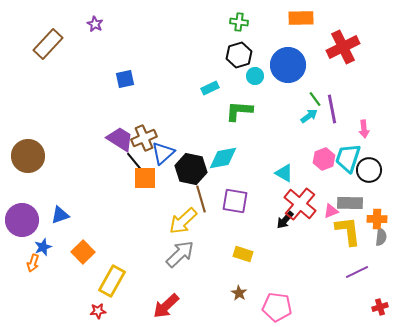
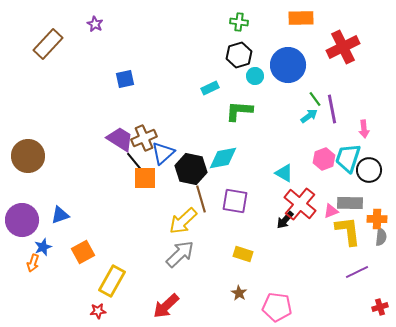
orange square at (83, 252): rotated 15 degrees clockwise
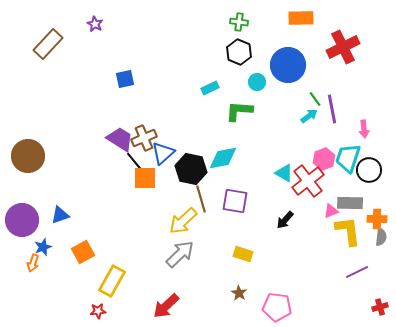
black hexagon at (239, 55): moved 3 px up; rotated 20 degrees counterclockwise
cyan circle at (255, 76): moved 2 px right, 6 px down
red cross at (300, 204): moved 8 px right, 23 px up; rotated 12 degrees clockwise
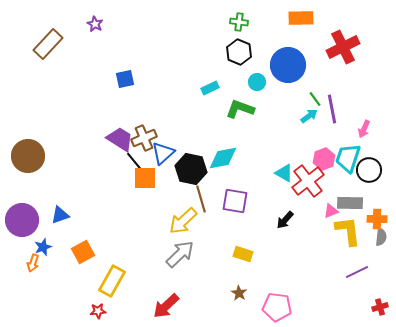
green L-shape at (239, 111): moved 1 px right, 2 px up; rotated 16 degrees clockwise
pink arrow at (364, 129): rotated 30 degrees clockwise
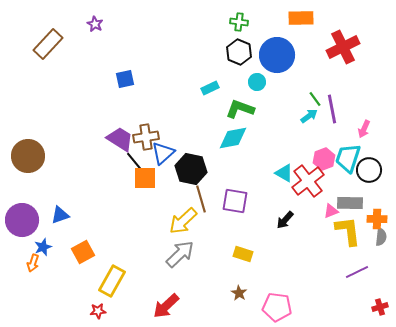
blue circle at (288, 65): moved 11 px left, 10 px up
brown cross at (144, 138): moved 2 px right, 1 px up; rotated 15 degrees clockwise
cyan diamond at (223, 158): moved 10 px right, 20 px up
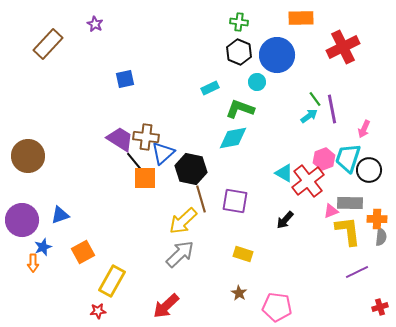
brown cross at (146, 137): rotated 15 degrees clockwise
orange arrow at (33, 263): rotated 18 degrees counterclockwise
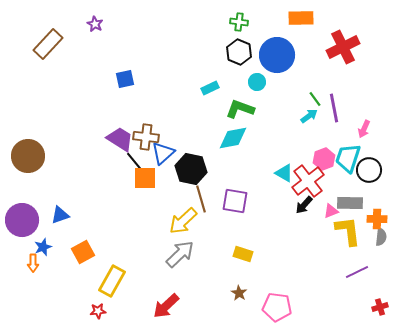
purple line at (332, 109): moved 2 px right, 1 px up
black arrow at (285, 220): moved 19 px right, 15 px up
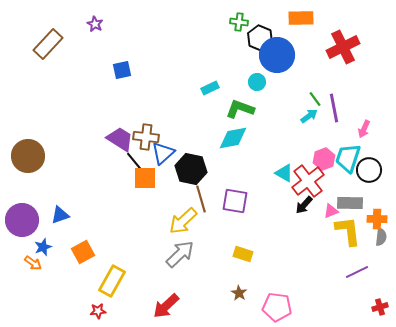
black hexagon at (239, 52): moved 21 px right, 14 px up
blue square at (125, 79): moved 3 px left, 9 px up
orange arrow at (33, 263): rotated 54 degrees counterclockwise
